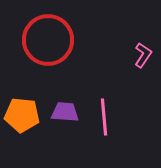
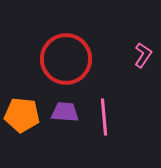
red circle: moved 18 px right, 19 px down
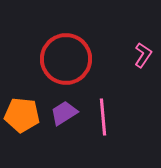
purple trapezoid: moved 1 px left, 1 px down; rotated 36 degrees counterclockwise
pink line: moved 1 px left
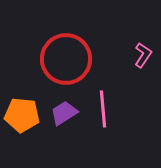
pink line: moved 8 px up
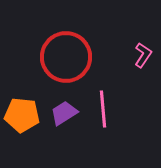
red circle: moved 2 px up
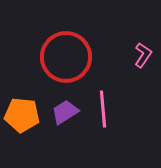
purple trapezoid: moved 1 px right, 1 px up
